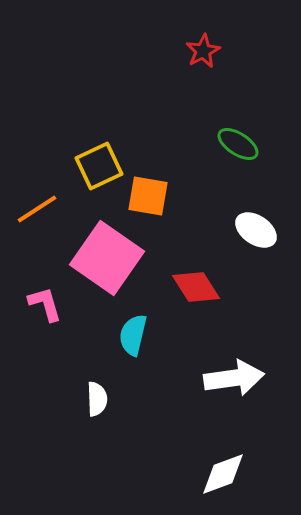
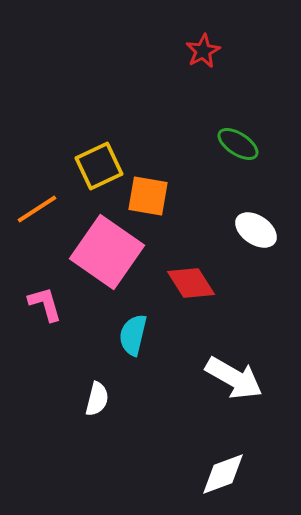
pink square: moved 6 px up
red diamond: moved 5 px left, 4 px up
white arrow: rotated 38 degrees clockwise
white semicircle: rotated 16 degrees clockwise
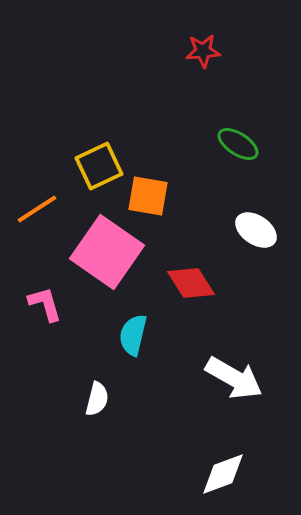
red star: rotated 24 degrees clockwise
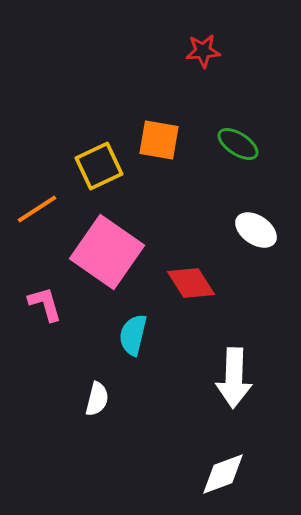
orange square: moved 11 px right, 56 px up
white arrow: rotated 62 degrees clockwise
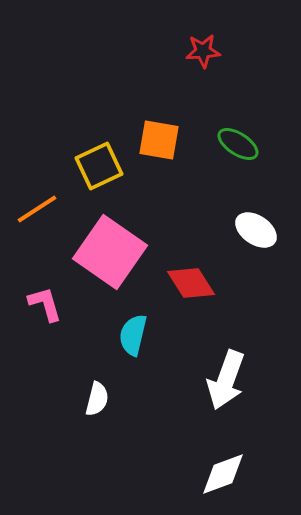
pink square: moved 3 px right
white arrow: moved 8 px left, 2 px down; rotated 18 degrees clockwise
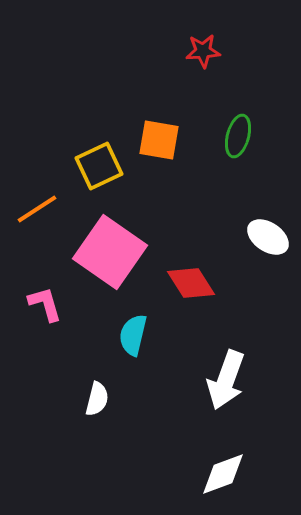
green ellipse: moved 8 px up; rotated 72 degrees clockwise
white ellipse: moved 12 px right, 7 px down
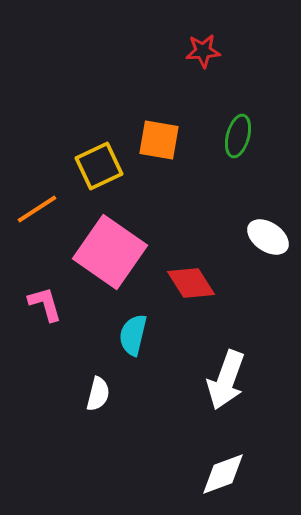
white semicircle: moved 1 px right, 5 px up
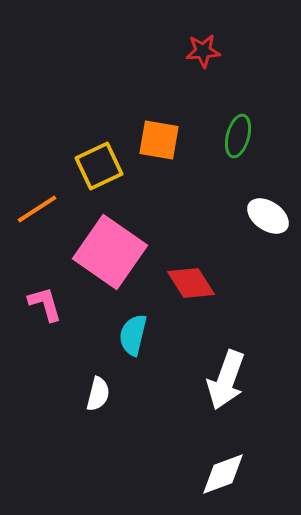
white ellipse: moved 21 px up
